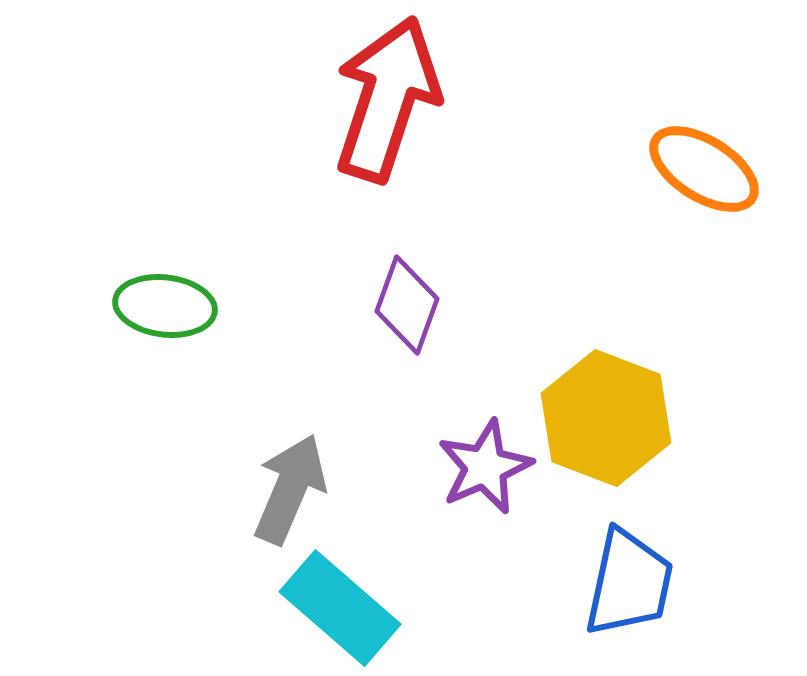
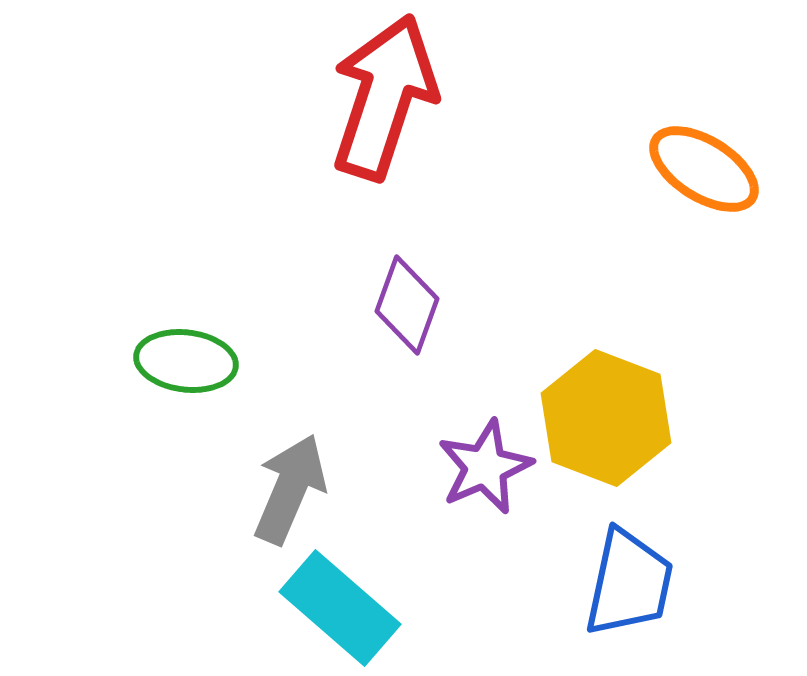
red arrow: moved 3 px left, 2 px up
green ellipse: moved 21 px right, 55 px down
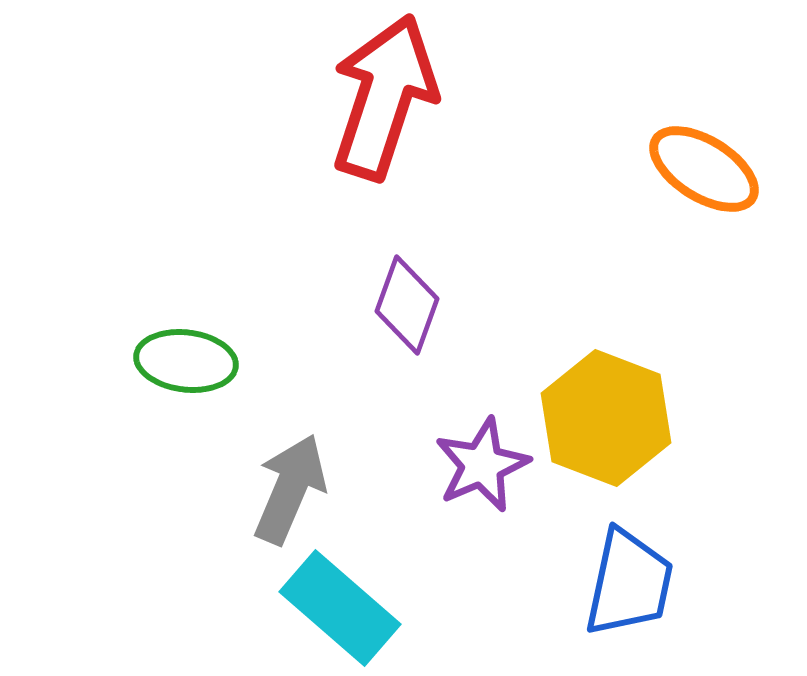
purple star: moved 3 px left, 2 px up
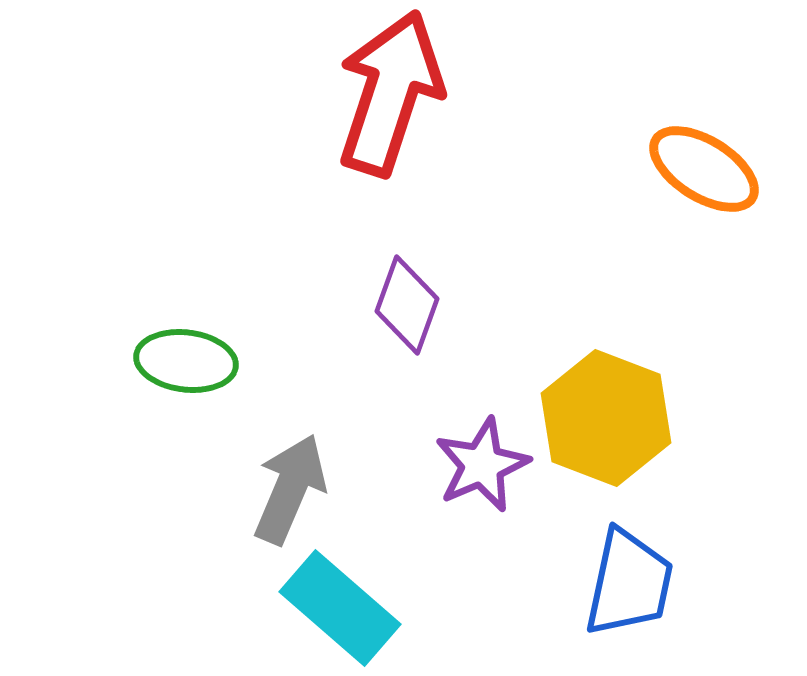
red arrow: moved 6 px right, 4 px up
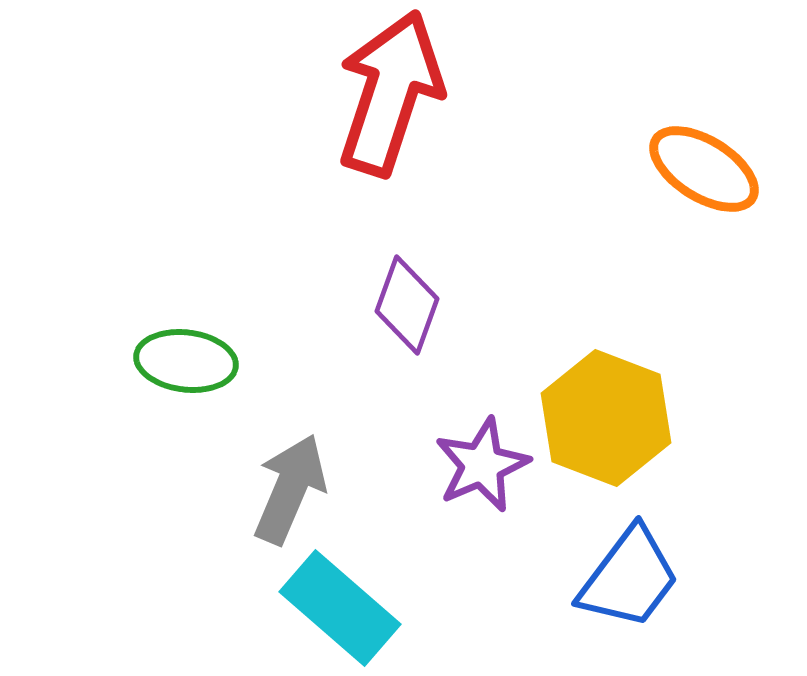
blue trapezoid: moved 5 px up; rotated 25 degrees clockwise
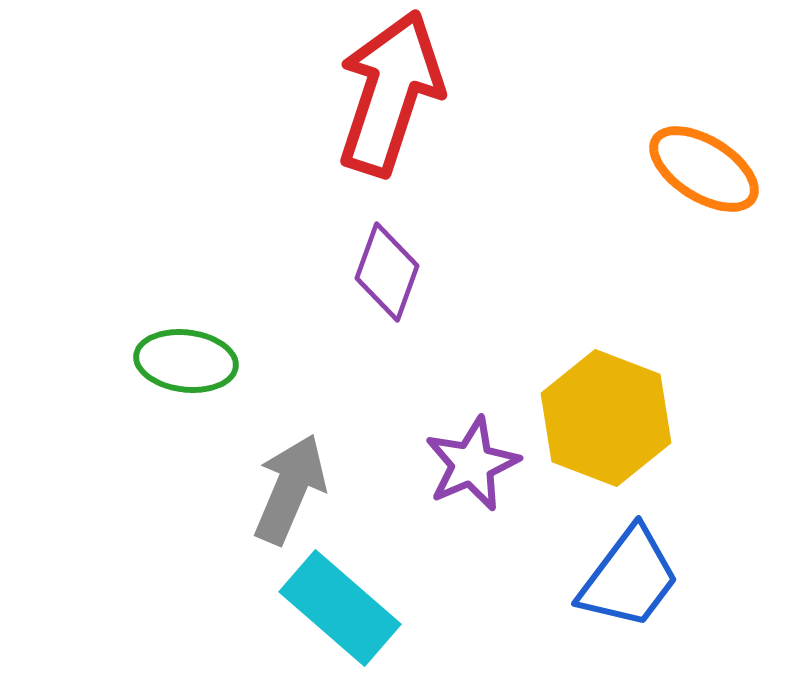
purple diamond: moved 20 px left, 33 px up
purple star: moved 10 px left, 1 px up
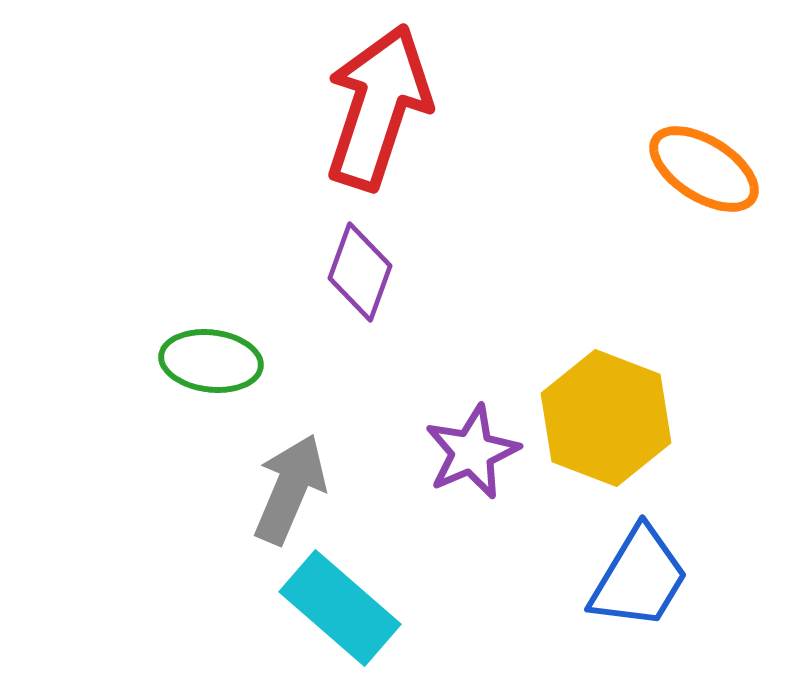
red arrow: moved 12 px left, 14 px down
purple diamond: moved 27 px left
green ellipse: moved 25 px right
purple star: moved 12 px up
blue trapezoid: moved 10 px right; rotated 6 degrees counterclockwise
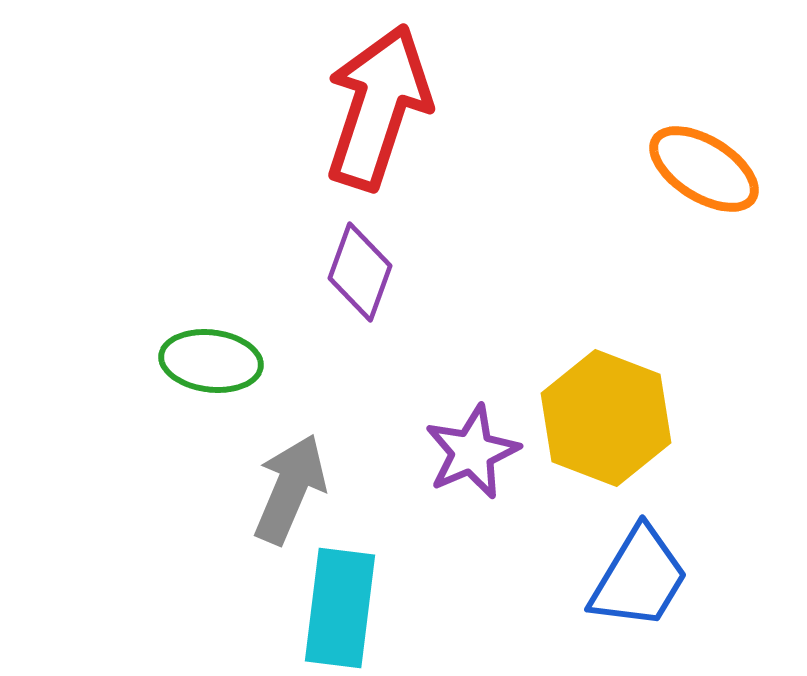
cyan rectangle: rotated 56 degrees clockwise
